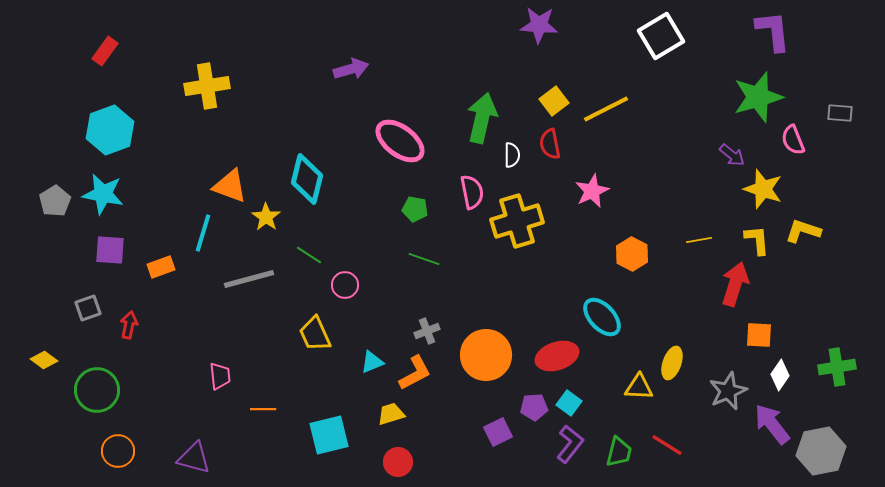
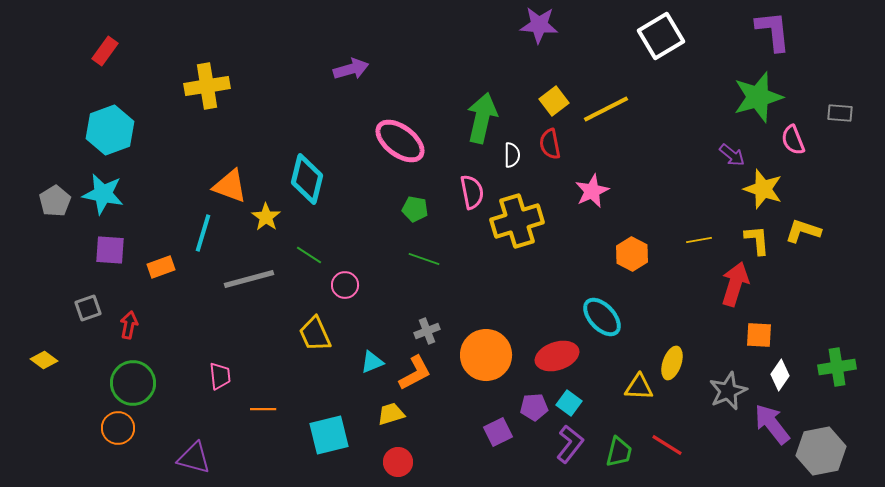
green circle at (97, 390): moved 36 px right, 7 px up
orange circle at (118, 451): moved 23 px up
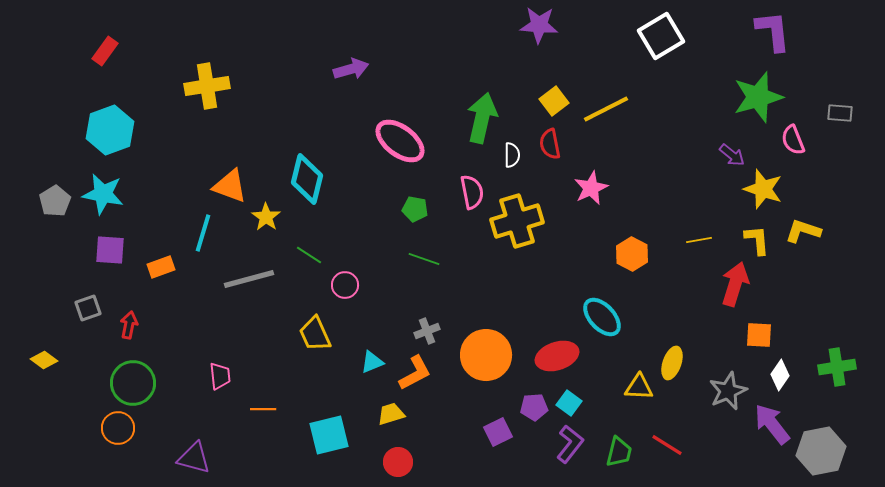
pink star at (592, 191): moved 1 px left, 3 px up
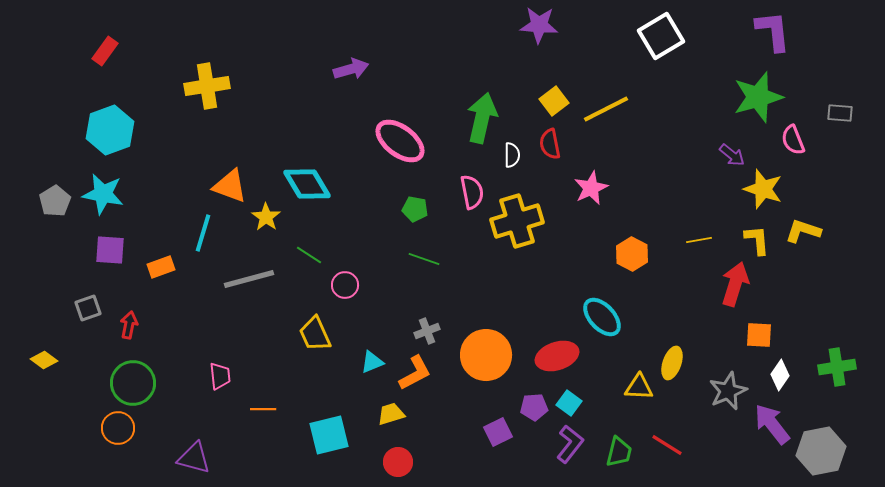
cyan diamond at (307, 179): moved 5 px down; rotated 45 degrees counterclockwise
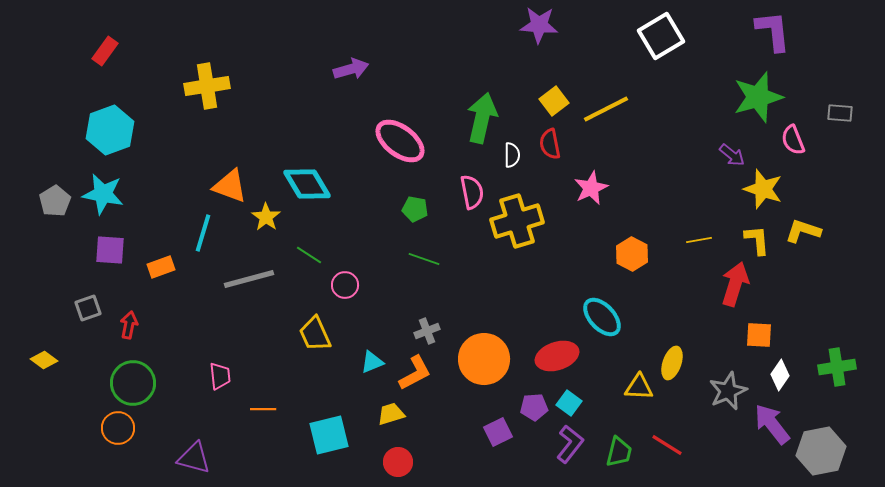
orange circle at (486, 355): moved 2 px left, 4 px down
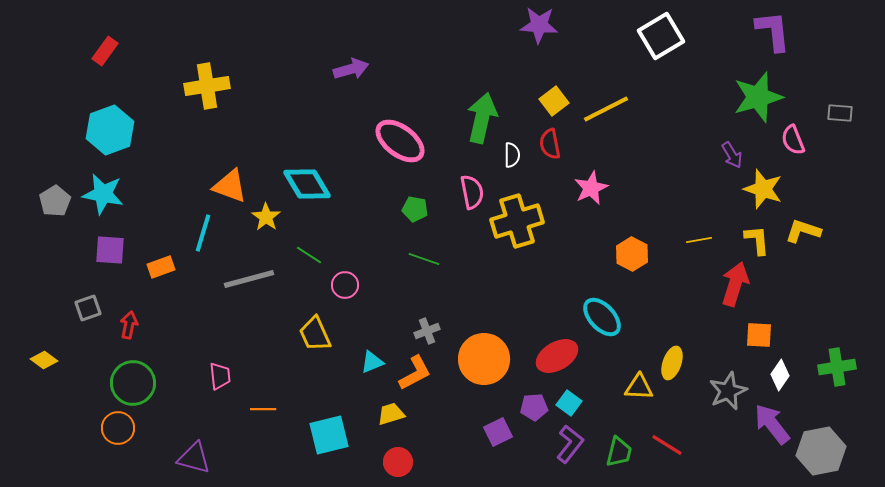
purple arrow at (732, 155): rotated 20 degrees clockwise
red ellipse at (557, 356): rotated 12 degrees counterclockwise
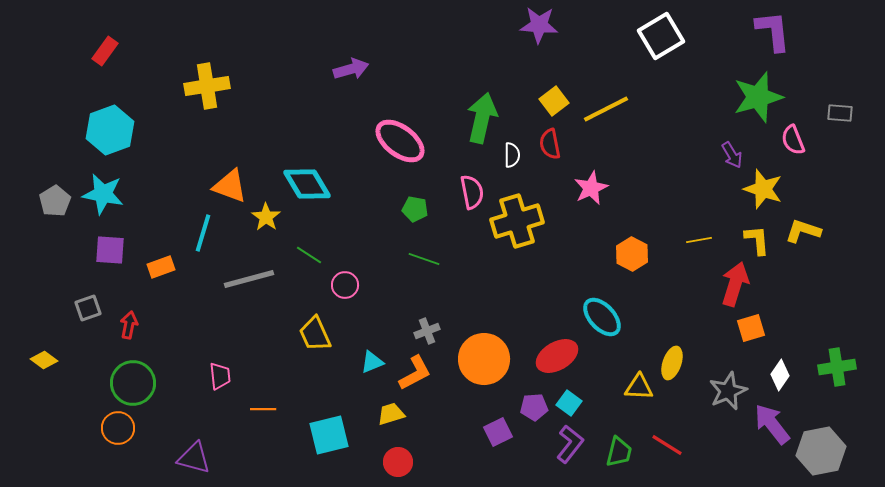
orange square at (759, 335): moved 8 px left, 7 px up; rotated 20 degrees counterclockwise
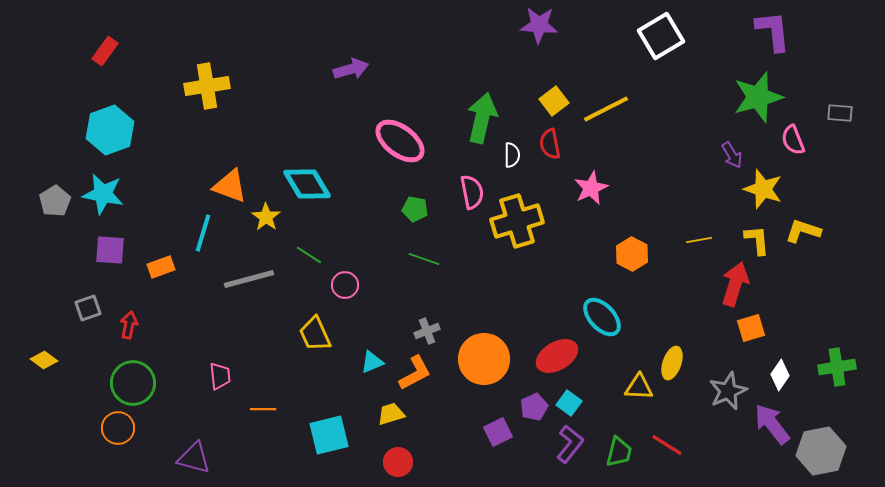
purple pentagon at (534, 407): rotated 20 degrees counterclockwise
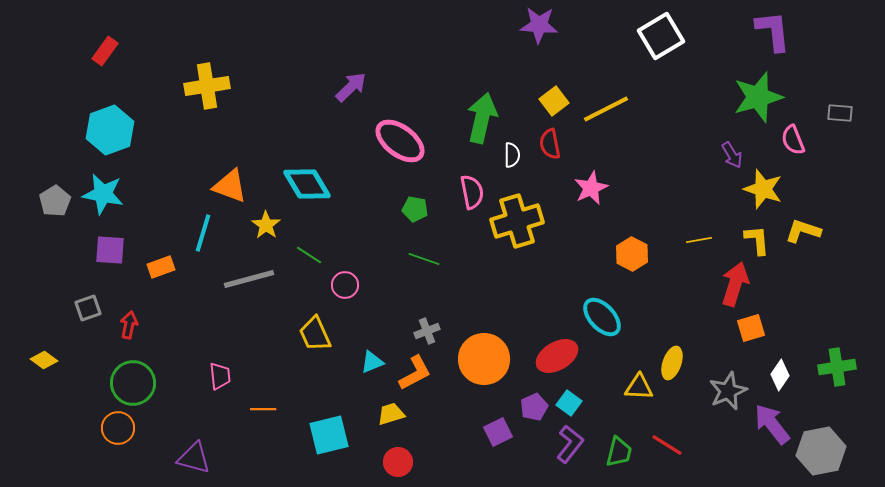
purple arrow at (351, 69): moved 18 px down; rotated 28 degrees counterclockwise
yellow star at (266, 217): moved 8 px down
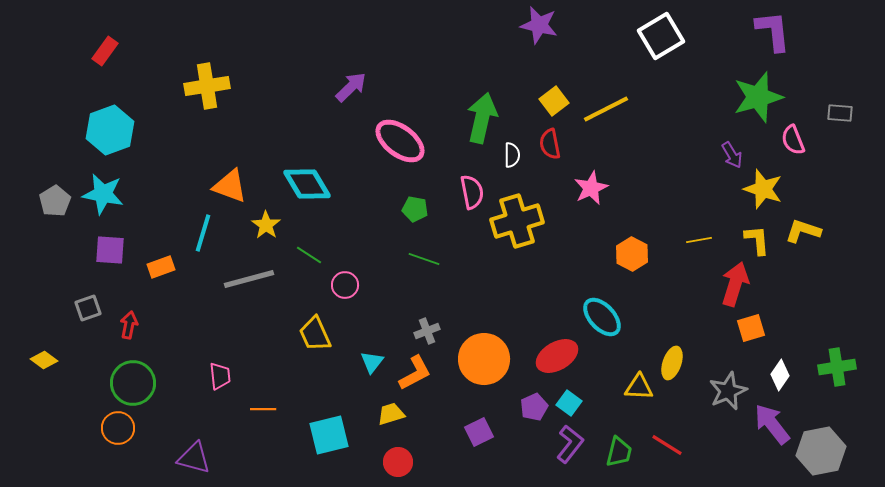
purple star at (539, 25): rotated 9 degrees clockwise
cyan triangle at (372, 362): rotated 30 degrees counterclockwise
purple square at (498, 432): moved 19 px left
